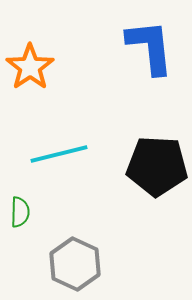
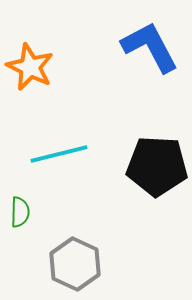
blue L-shape: rotated 22 degrees counterclockwise
orange star: rotated 12 degrees counterclockwise
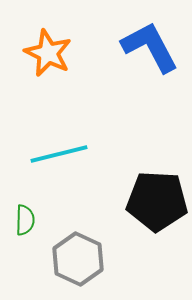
orange star: moved 18 px right, 14 px up
black pentagon: moved 35 px down
green semicircle: moved 5 px right, 8 px down
gray hexagon: moved 3 px right, 5 px up
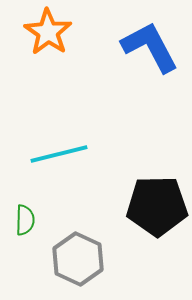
orange star: moved 21 px up; rotated 9 degrees clockwise
black pentagon: moved 5 px down; rotated 4 degrees counterclockwise
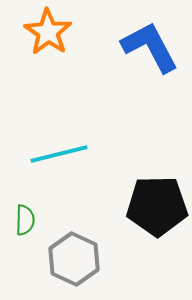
gray hexagon: moved 4 px left
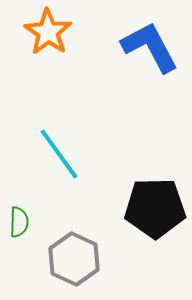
cyan line: rotated 68 degrees clockwise
black pentagon: moved 2 px left, 2 px down
green semicircle: moved 6 px left, 2 px down
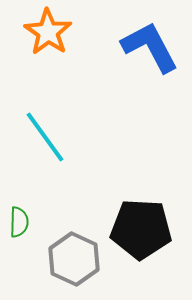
cyan line: moved 14 px left, 17 px up
black pentagon: moved 14 px left, 21 px down; rotated 4 degrees clockwise
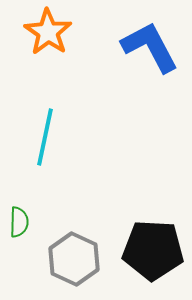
cyan line: rotated 48 degrees clockwise
black pentagon: moved 12 px right, 21 px down
